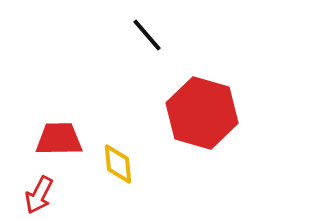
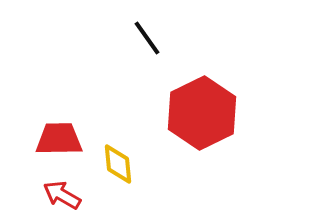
black line: moved 3 px down; rotated 6 degrees clockwise
red hexagon: rotated 18 degrees clockwise
red arrow: moved 23 px right; rotated 93 degrees clockwise
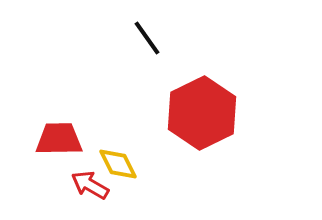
yellow diamond: rotated 21 degrees counterclockwise
red arrow: moved 28 px right, 10 px up
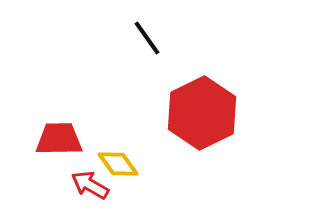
yellow diamond: rotated 9 degrees counterclockwise
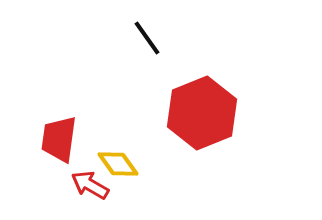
red hexagon: rotated 4 degrees clockwise
red trapezoid: rotated 81 degrees counterclockwise
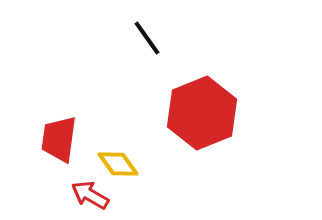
red arrow: moved 10 px down
